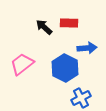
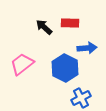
red rectangle: moved 1 px right
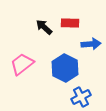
blue arrow: moved 4 px right, 4 px up
blue cross: moved 1 px up
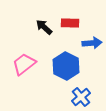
blue arrow: moved 1 px right, 1 px up
pink trapezoid: moved 2 px right
blue hexagon: moved 1 px right, 2 px up
blue cross: rotated 12 degrees counterclockwise
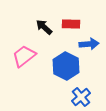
red rectangle: moved 1 px right, 1 px down
blue arrow: moved 3 px left, 1 px down
pink trapezoid: moved 8 px up
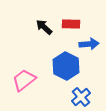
pink trapezoid: moved 24 px down
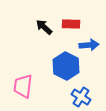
blue arrow: moved 1 px down
pink trapezoid: moved 1 px left, 6 px down; rotated 45 degrees counterclockwise
blue cross: rotated 18 degrees counterclockwise
